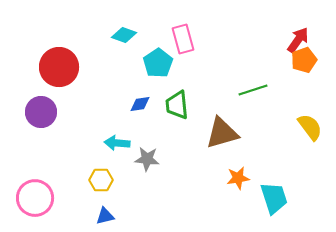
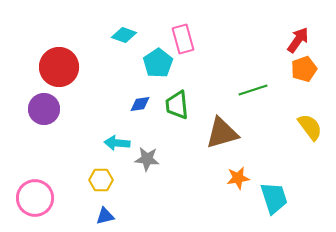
orange pentagon: moved 9 px down
purple circle: moved 3 px right, 3 px up
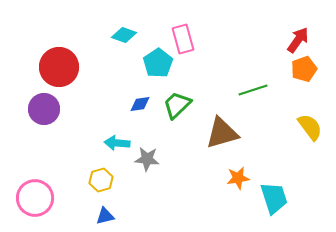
green trapezoid: rotated 52 degrees clockwise
yellow hexagon: rotated 15 degrees counterclockwise
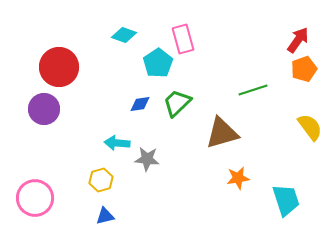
green trapezoid: moved 2 px up
cyan trapezoid: moved 12 px right, 2 px down
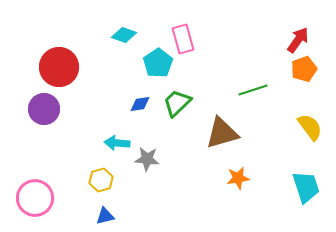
cyan trapezoid: moved 20 px right, 13 px up
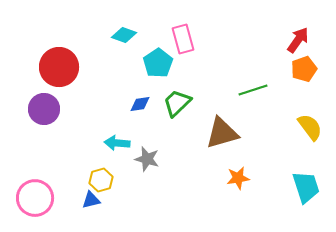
gray star: rotated 10 degrees clockwise
blue triangle: moved 14 px left, 16 px up
